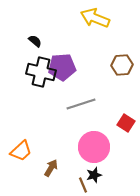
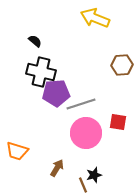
purple pentagon: moved 6 px left, 26 px down
red square: moved 8 px left, 1 px up; rotated 24 degrees counterclockwise
pink circle: moved 8 px left, 14 px up
orange trapezoid: moved 4 px left; rotated 60 degrees clockwise
brown arrow: moved 6 px right
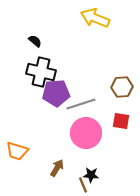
brown hexagon: moved 22 px down
red square: moved 3 px right, 1 px up
black star: moved 3 px left; rotated 21 degrees clockwise
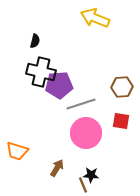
black semicircle: rotated 64 degrees clockwise
purple pentagon: moved 3 px right, 8 px up
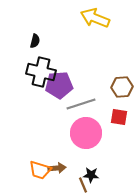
red square: moved 2 px left, 4 px up
orange trapezoid: moved 23 px right, 19 px down
brown arrow: rotated 54 degrees clockwise
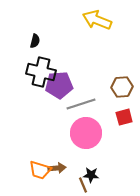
yellow arrow: moved 2 px right, 2 px down
red square: moved 5 px right; rotated 24 degrees counterclockwise
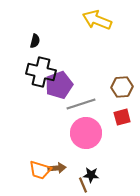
purple pentagon: rotated 16 degrees counterclockwise
red square: moved 2 px left
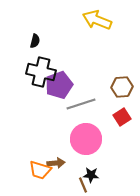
red square: rotated 18 degrees counterclockwise
pink circle: moved 6 px down
brown arrow: moved 1 px left, 5 px up
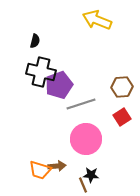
brown arrow: moved 1 px right, 3 px down
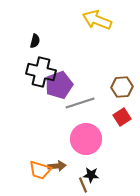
gray line: moved 1 px left, 1 px up
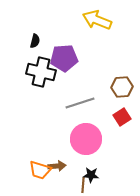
purple pentagon: moved 5 px right, 27 px up; rotated 16 degrees clockwise
brown line: rotated 28 degrees clockwise
